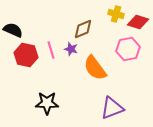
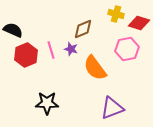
red diamond: moved 1 px right, 1 px down
pink hexagon: moved 1 px left
red hexagon: rotated 25 degrees clockwise
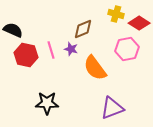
red diamond: rotated 15 degrees clockwise
red hexagon: rotated 25 degrees counterclockwise
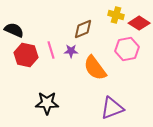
yellow cross: moved 1 px down
black semicircle: moved 1 px right
purple star: moved 2 px down; rotated 16 degrees counterclockwise
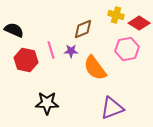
red hexagon: moved 5 px down
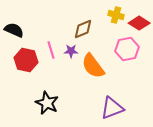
orange semicircle: moved 2 px left, 2 px up
black star: rotated 25 degrees clockwise
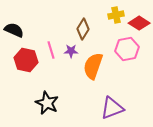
yellow cross: rotated 28 degrees counterclockwise
brown diamond: rotated 35 degrees counterclockwise
orange semicircle: rotated 56 degrees clockwise
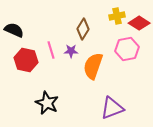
yellow cross: moved 1 px right, 1 px down
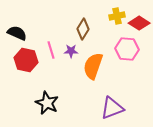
black semicircle: moved 3 px right, 3 px down
pink hexagon: rotated 15 degrees clockwise
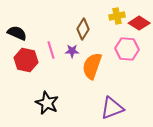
purple star: moved 1 px right
orange semicircle: moved 1 px left
